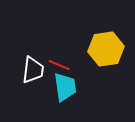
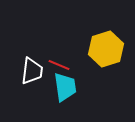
yellow hexagon: rotated 8 degrees counterclockwise
white trapezoid: moved 1 px left, 1 px down
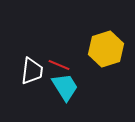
cyan trapezoid: rotated 24 degrees counterclockwise
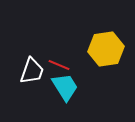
yellow hexagon: rotated 8 degrees clockwise
white trapezoid: rotated 12 degrees clockwise
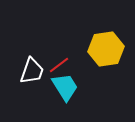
red line: rotated 60 degrees counterclockwise
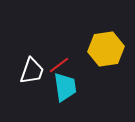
cyan trapezoid: rotated 24 degrees clockwise
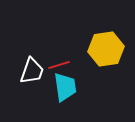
red line: rotated 20 degrees clockwise
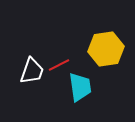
red line: rotated 10 degrees counterclockwise
cyan trapezoid: moved 15 px right
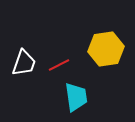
white trapezoid: moved 8 px left, 8 px up
cyan trapezoid: moved 4 px left, 10 px down
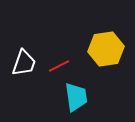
red line: moved 1 px down
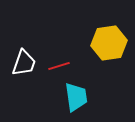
yellow hexagon: moved 3 px right, 6 px up
red line: rotated 10 degrees clockwise
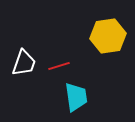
yellow hexagon: moved 1 px left, 7 px up
